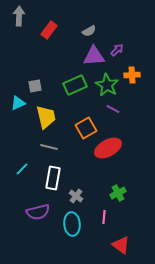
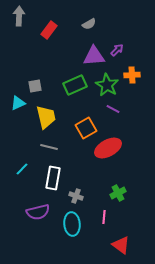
gray semicircle: moved 7 px up
gray cross: rotated 16 degrees counterclockwise
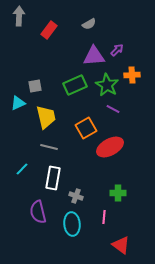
red ellipse: moved 2 px right, 1 px up
green cross: rotated 28 degrees clockwise
purple semicircle: rotated 90 degrees clockwise
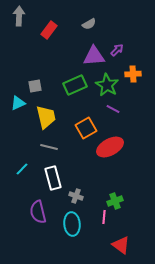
orange cross: moved 1 px right, 1 px up
white rectangle: rotated 25 degrees counterclockwise
green cross: moved 3 px left, 8 px down; rotated 21 degrees counterclockwise
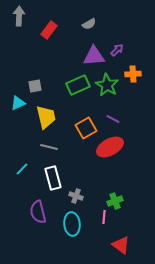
green rectangle: moved 3 px right
purple line: moved 10 px down
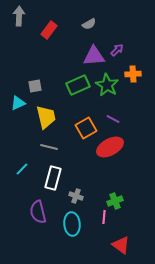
white rectangle: rotated 30 degrees clockwise
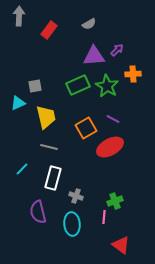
green star: moved 1 px down
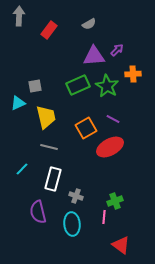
white rectangle: moved 1 px down
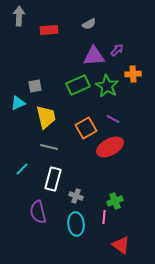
red rectangle: rotated 48 degrees clockwise
cyan ellipse: moved 4 px right
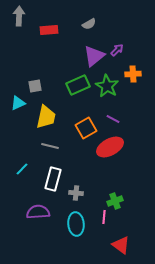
purple triangle: rotated 35 degrees counterclockwise
yellow trapezoid: rotated 25 degrees clockwise
gray line: moved 1 px right, 1 px up
gray cross: moved 3 px up; rotated 16 degrees counterclockwise
purple semicircle: rotated 100 degrees clockwise
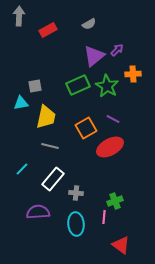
red rectangle: moved 1 px left; rotated 24 degrees counterclockwise
cyan triangle: moved 3 px right; rotated 14 degrees clockwise
white rectangle: rotated 25 degrees clockwise
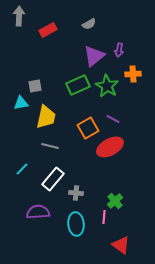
purple arrow: moved 2 px right; rotated 144 degrees clockwise
orange square: moved 2 px right
green cross: rotated 21 degrees counterclockwise
